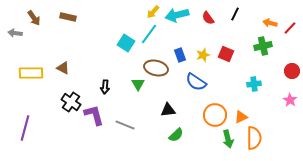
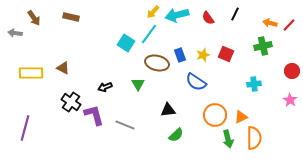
brown rectangle: moved 3 px right
red line: moved 1 px left, 3 px up
brown ellipse: moved 1 px right, 5 px up
black arrow: rotated 64 degrees clockwise
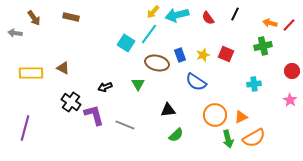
orange semicircle: rotated 60 degrees clockwise
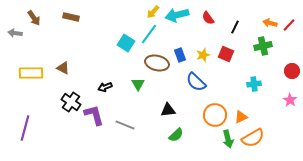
black line: moved 13 px down
blue semicircle: rotated 10 degrees clockwise
orange semicircle: moved 1 px left
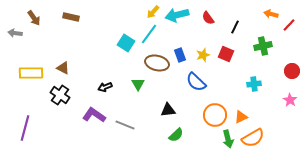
orange arrow: moved 1 px right, 9 px up
black cross: moved 11 px left, 7 px up
purple L-shape: rotated 40 degrees counterclockwise
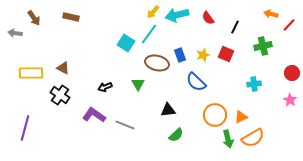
red circle: moved 2 px down
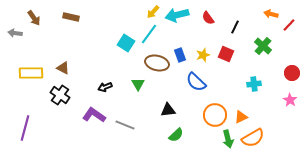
green cross: rotated 36 degrees counterclockwise
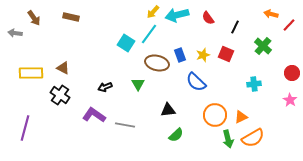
gray line: rotated 12 degrees counterclockwise
